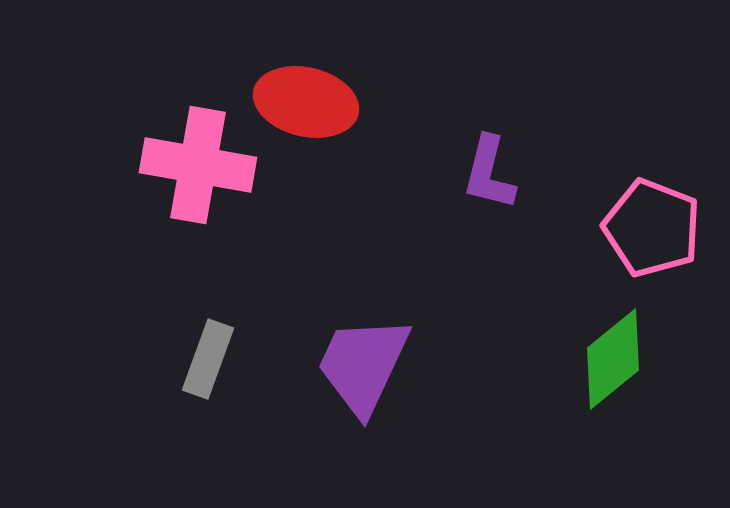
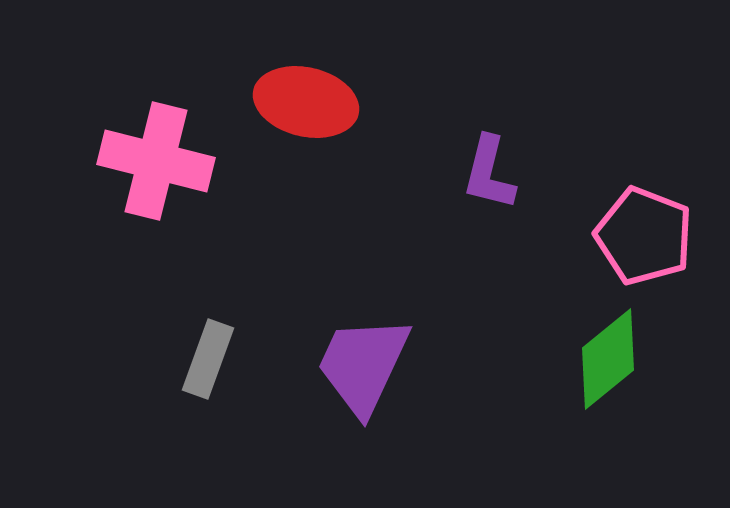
pink cross: moved 42 px left, 4 px up; rotated 4 degrees clockwise
pink pentagon: moved 8 px left, 8 px down
green diamond: moved 5 px left
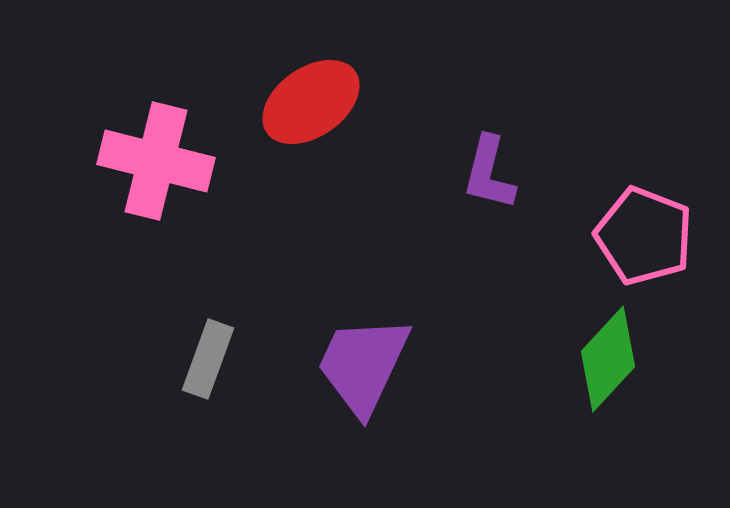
red ellipse: moved 5 px right; rotated 48 degrees counterclockwise
green diamond: rotated 8 degrees counterclockwise
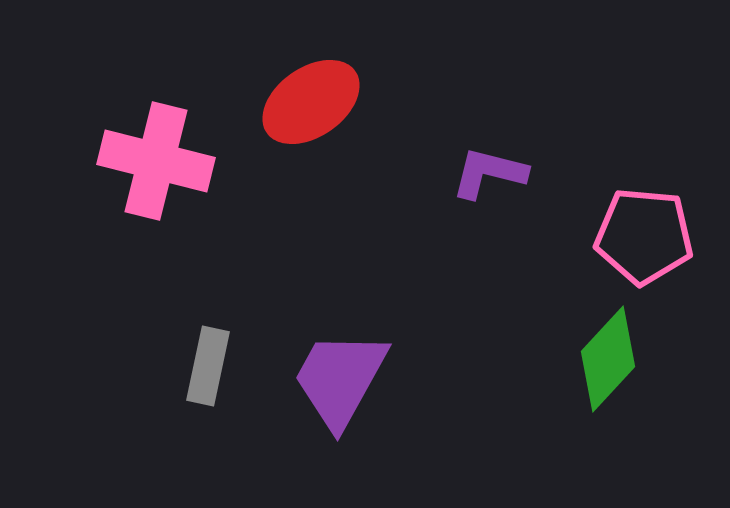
purple L-shape: rotated 90 degrees clockwise
pink pentagon: rotated 16 degrees counterclockwise
gray rectangle: moved 7 px down; rotated 8 degrees counterclockwise
purple trapezoid: moved 23 px left, 14 px down; rotated 4 degrees clockwise
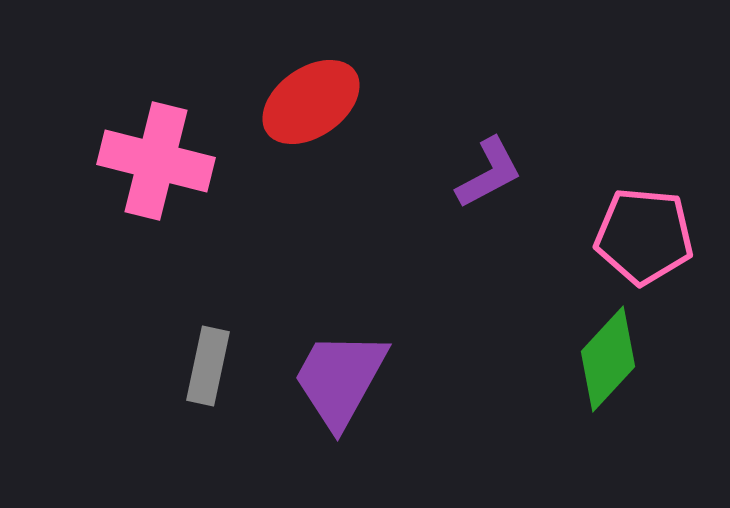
purple L-shape: rotated 138 degrees clockwise
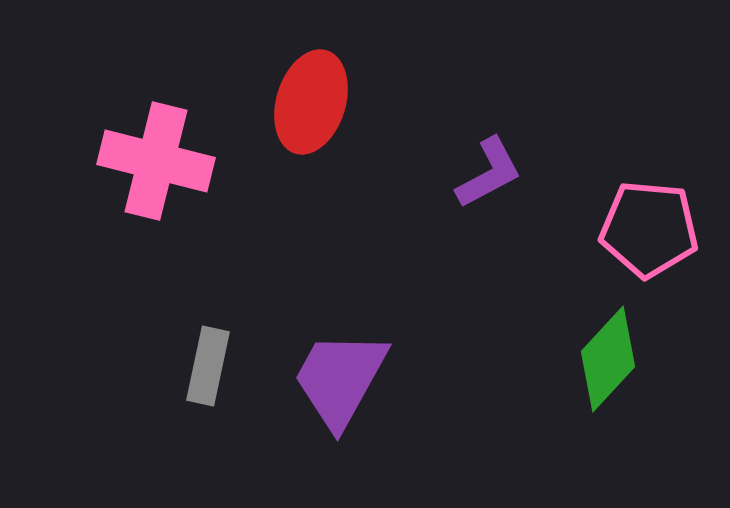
red ellipse: rotated 38 degrees counterclockwise
pink pentagon: moved 5 px right, 7 px up
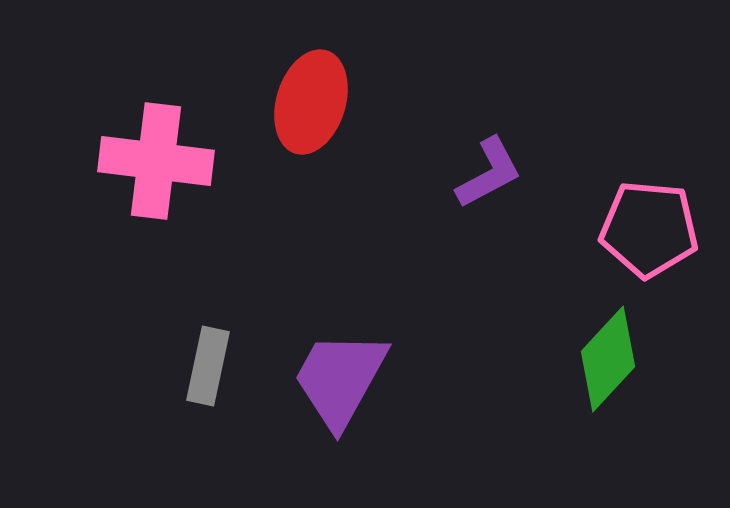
pink cross: rotated 7 degrees counterclockwise
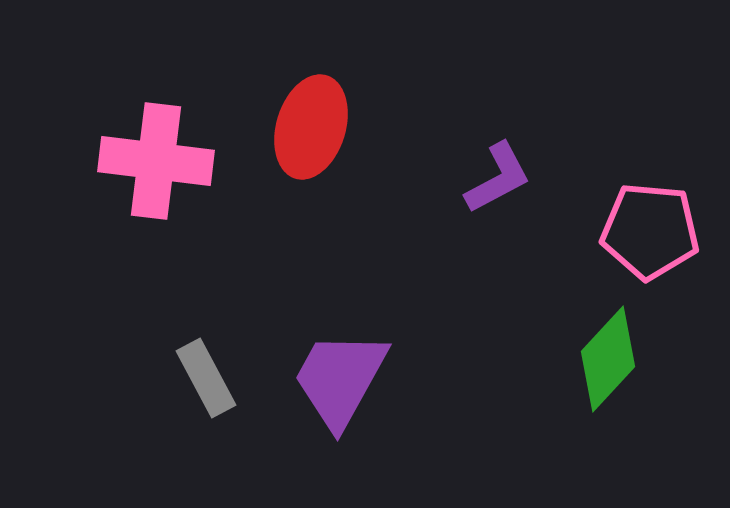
red ellipse: moved 25 px down
purple L-shape: moved 9 px right, 5 px down
pink pentagon: moved 1 px right, 2 px down
gray rectangle: moved 2 px left, 12 px down; rotated 40 degrees counterclockwise
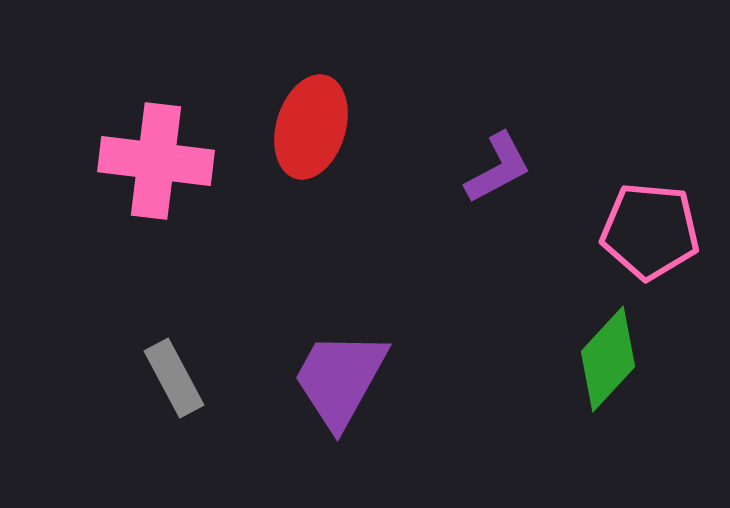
purple L-shape: moved 10 px up
gray rectangle: moved 32 px left
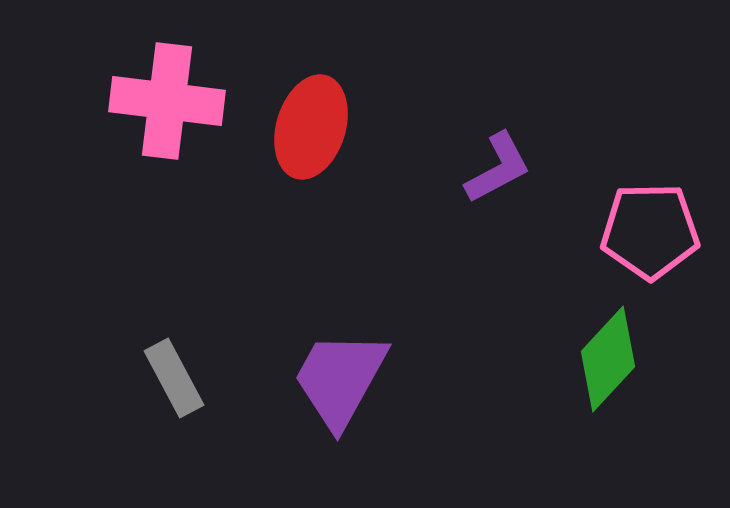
pink cross: moved 11 px right, 60 px up
pink pentagon: rotated 6 degrees counterclockwise
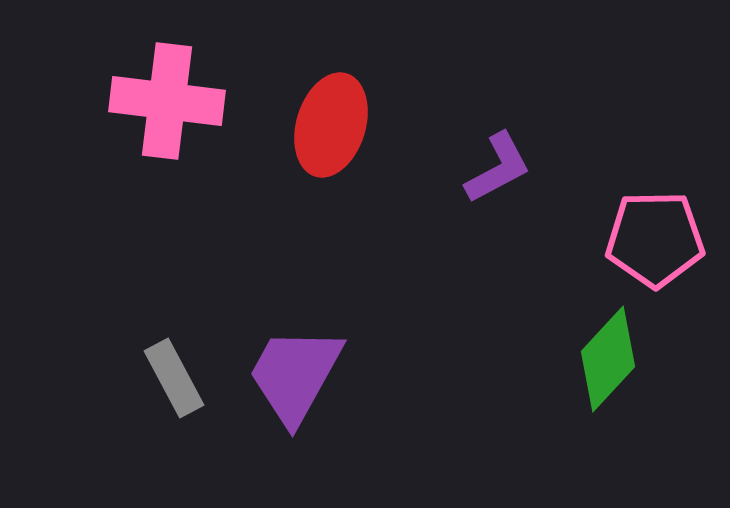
red ellipse: moved 20 px right, 2 px up
pink pentagon: moved 5 px right, 8 px down
purple trapezoid: moved 45 px left, 4 px up
